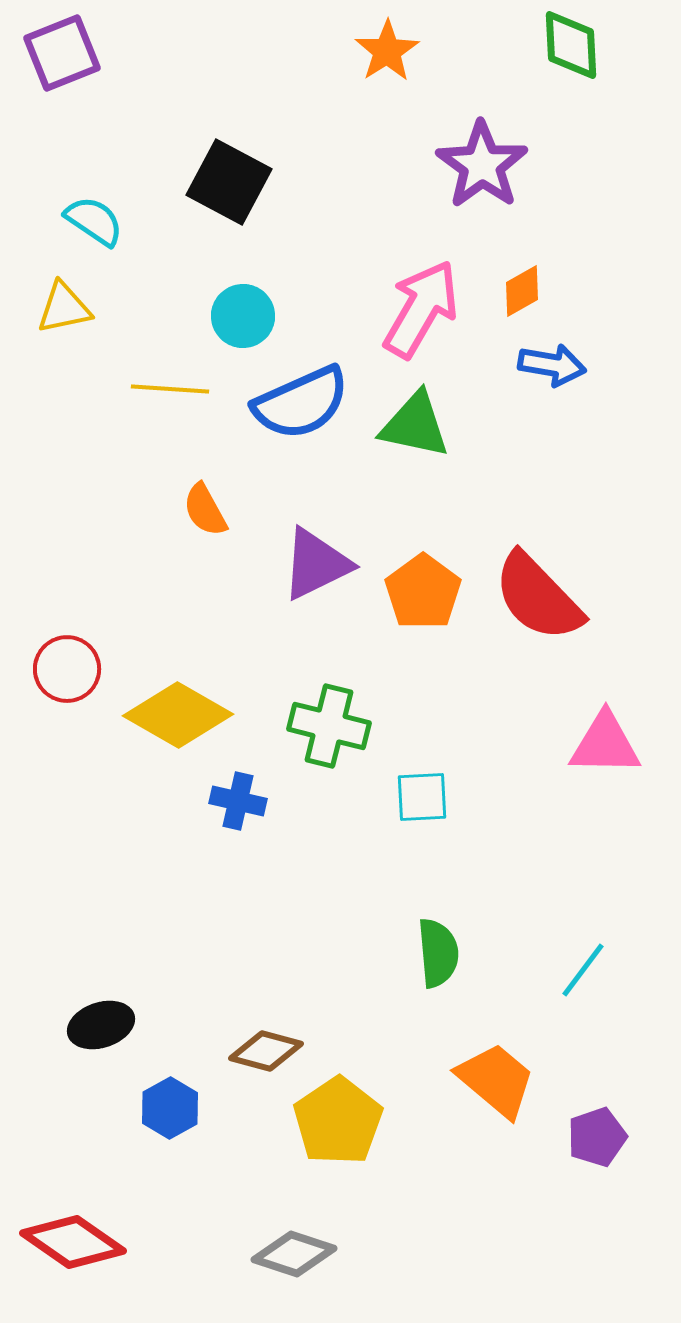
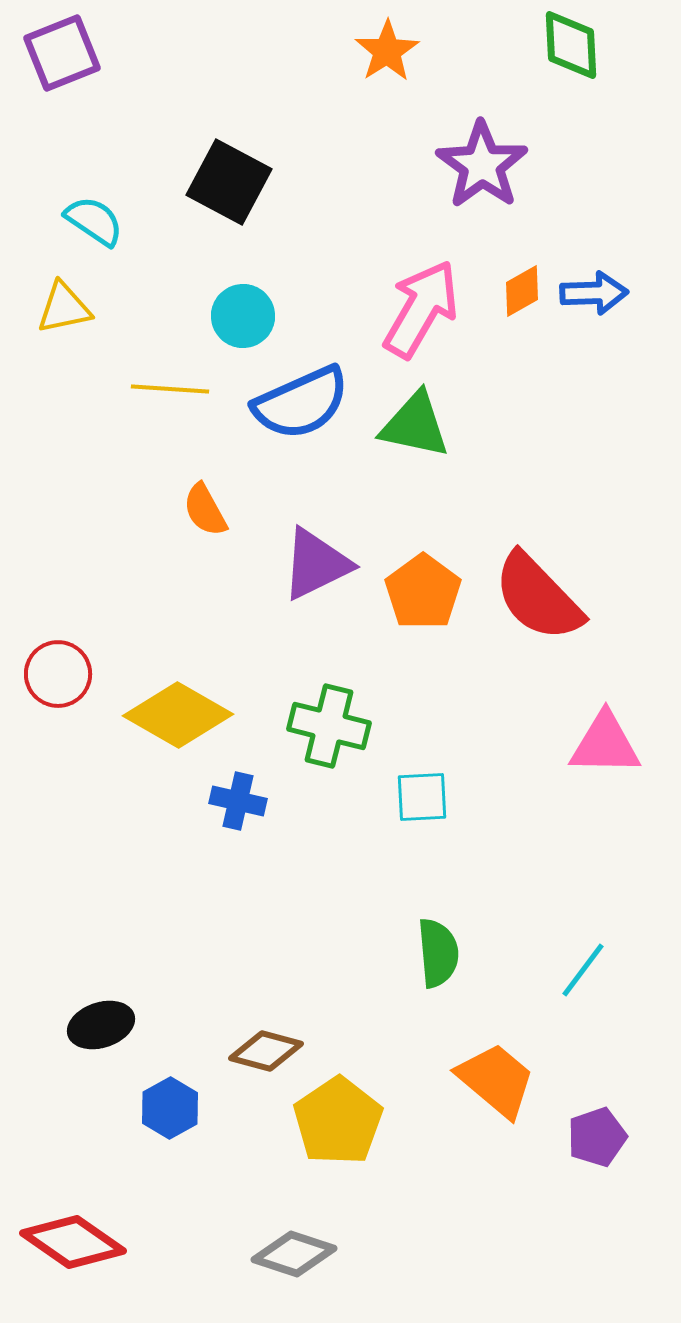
blue arrow: moved 42 px right, 72 px up; rotated 12 degrees counterclockwise
red circle: moved 9 px left, 5 px down
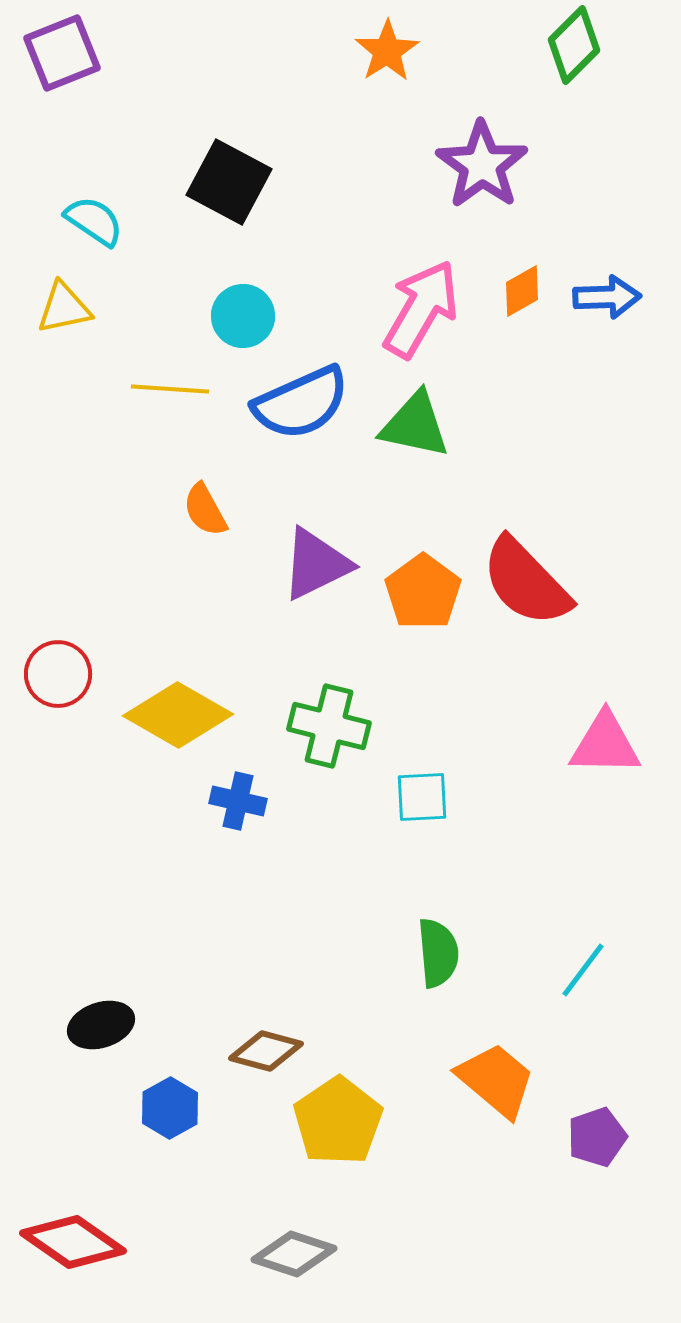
green diamond: moved 3 px right; rotated 48 degrees clockwise
blue arrow: moved 13 px right, 4 px down
red semicircle: moved 12 px left, 15 px up
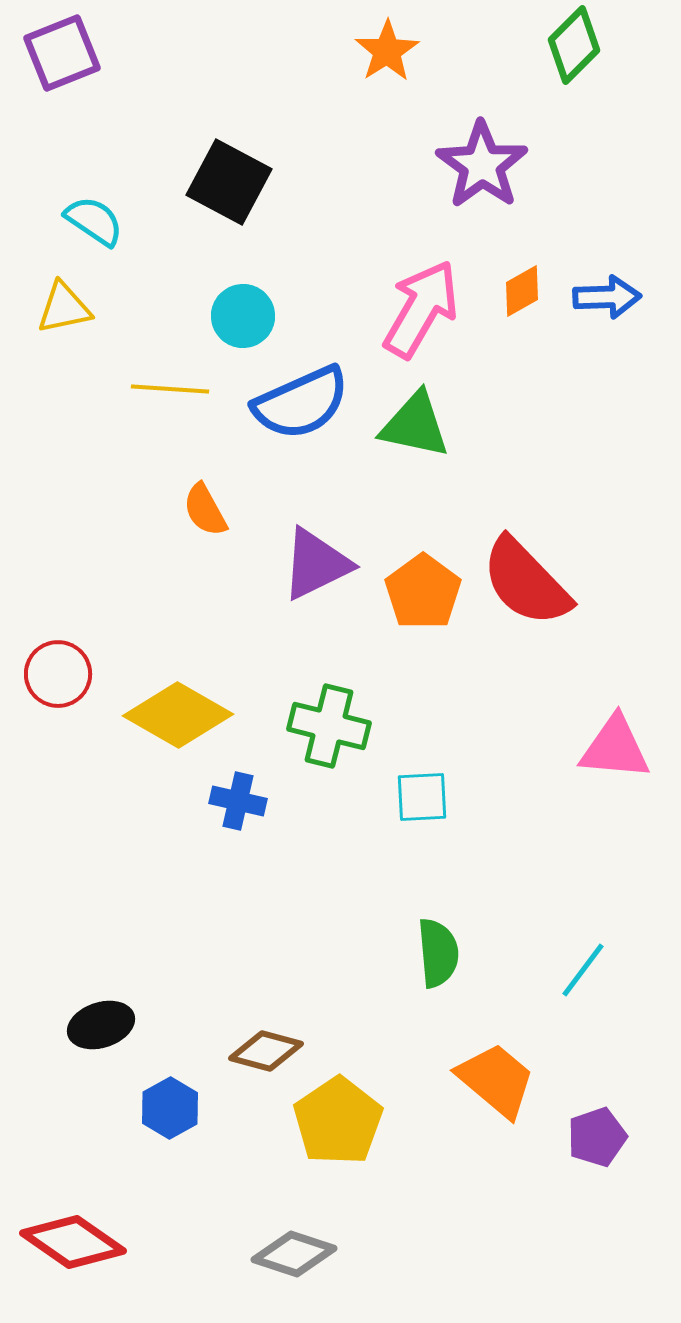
pink triangle: moved 10 px right, 4 px down; rotated 4 degrees clockwise
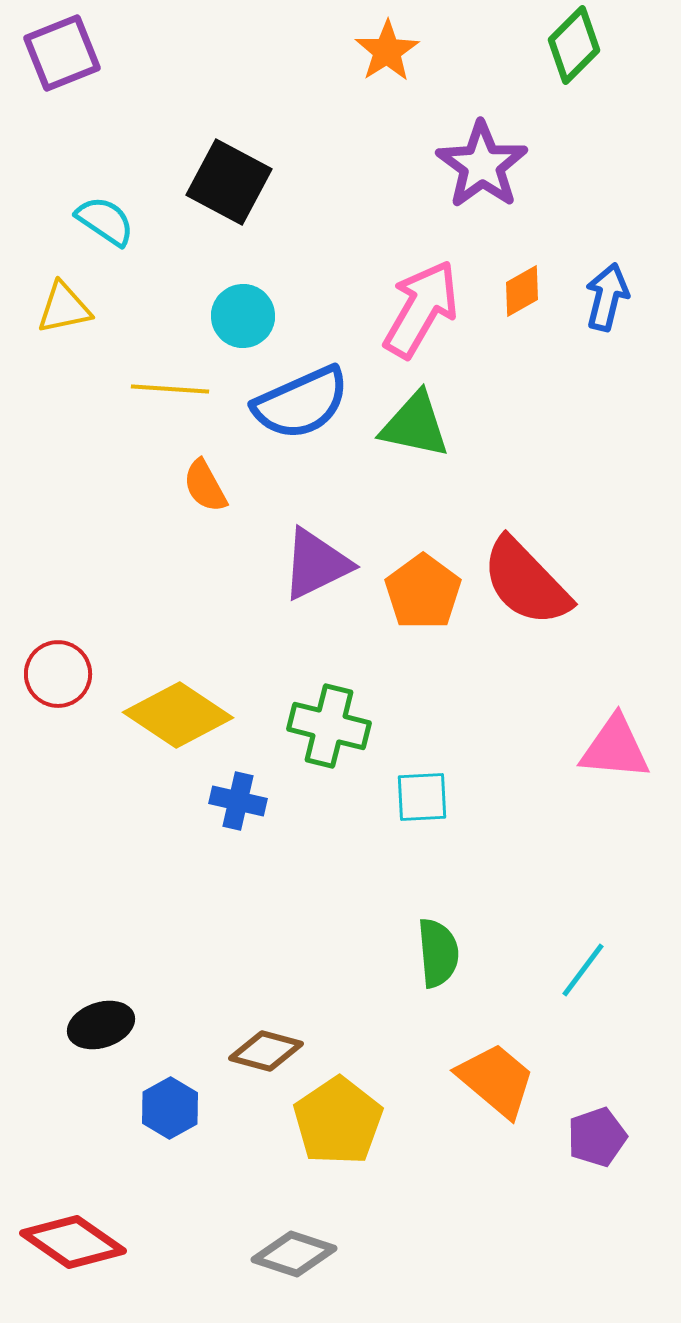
cyan semicircle: moved 11 px right
blue arrow: rotated 74 degrees counterclockwise
orange semicircle: moved 24 px up
yellow diamond: rotated 4 degrees clockwise
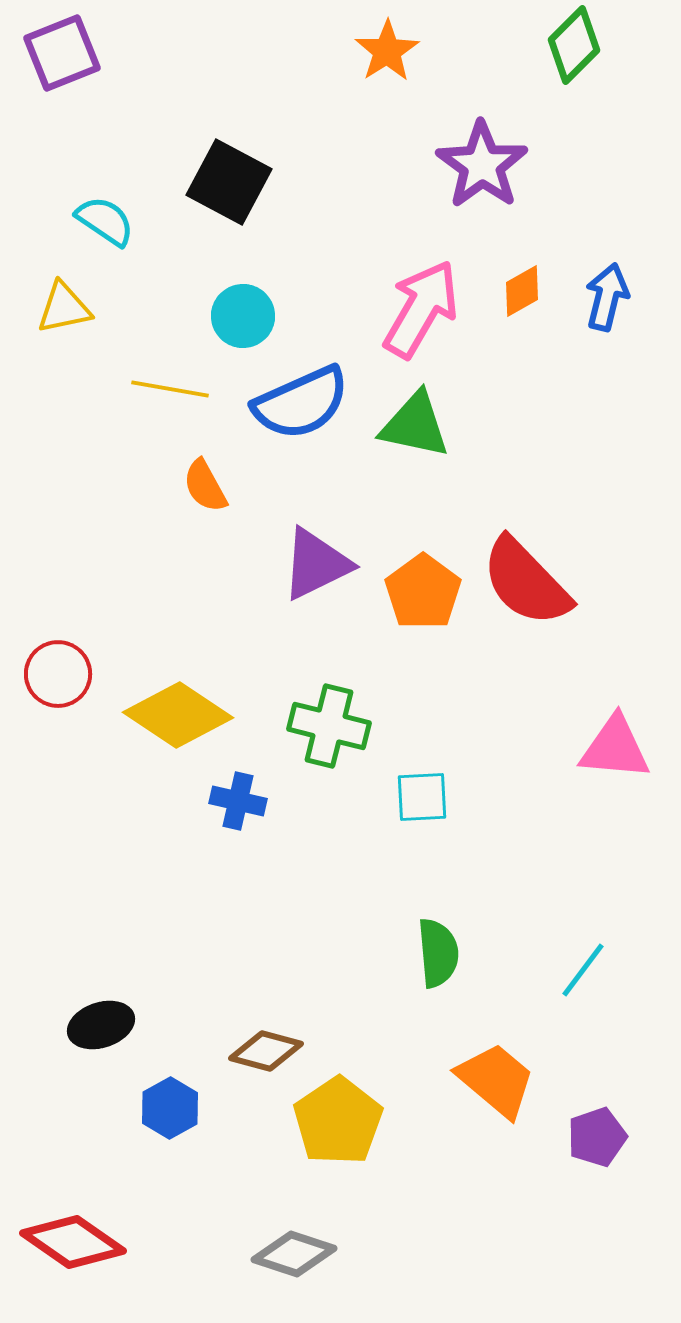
yellow line: rotated 6 degrees clockwise
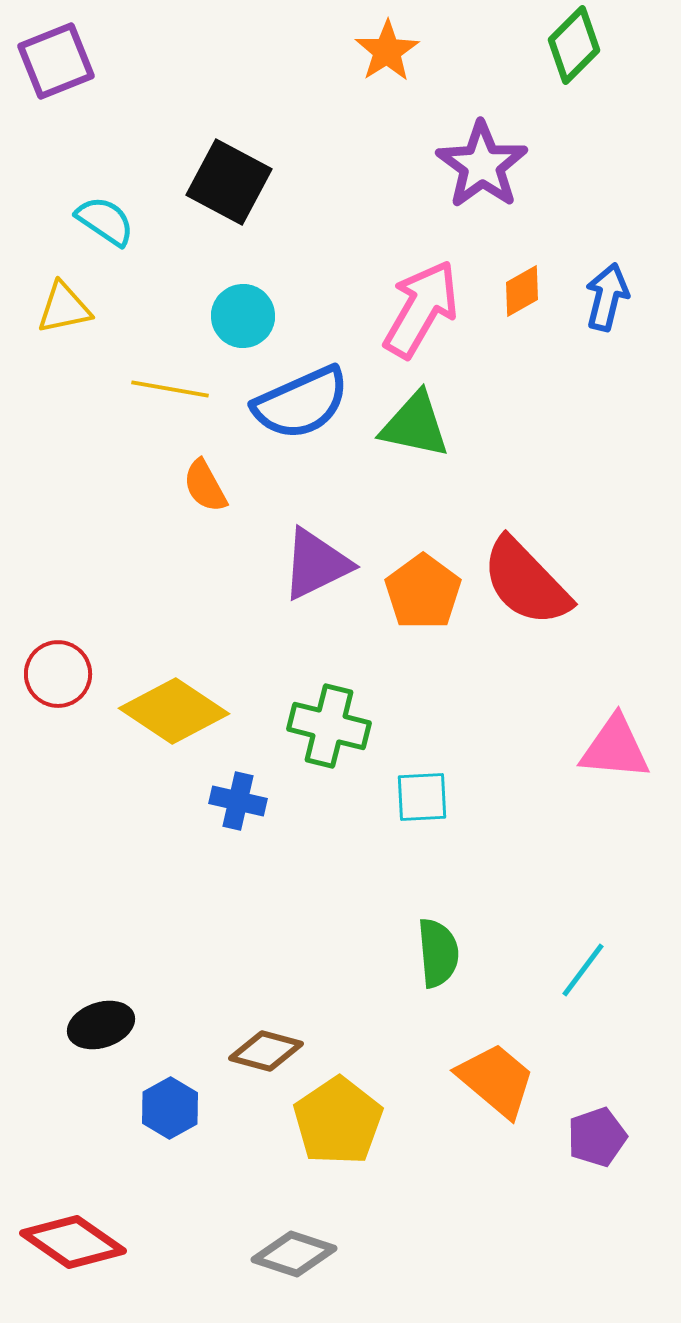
purple square: moved 6 px left, 8 px down
yellow diamond: moved 4 px left, 4 px up
